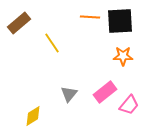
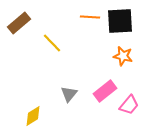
yellow line: rotated 10 degrees counterclockwise
orange star: rotated 12 degrees clockwise
pink rectangle: moved 1 px up
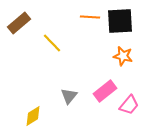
gray triangle: moved 2 px down
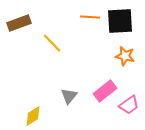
brown rectangle: rotated 20 degrees clockwise
orange star: moved 2 px right
pink trapezoid: rotated 15 degrees clockwise
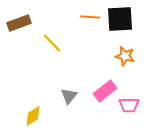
black square: moved 2 px up
pink trapezoid: rotated 35 degrees clockwise
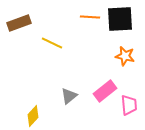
yellow line: rotated 20 degrees counterclockwise
gray triangle: rotated 12 degrees clockwise
pink trapezoid: rotated 95 degrees counterclockwise
yellow diamond: rotated 15 degrees counterclockwise
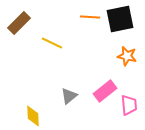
black square: rotated 8 degrees counterclockwise
brown rectangle: rotated 25 degrees counterclockwise
orange star: moved 2 px right
yellow diamond: rotated 45 degrees counterclockwise
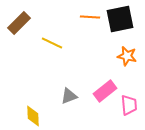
gray triangle: rotated 18 degrees clockwise
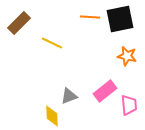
yellow diamond: moved 19 px right
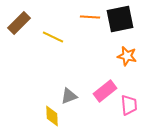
yellow line: moved 1 px right, 6 px up
